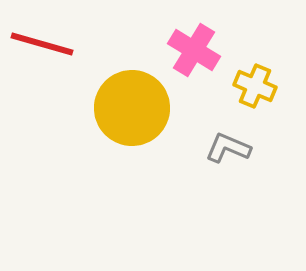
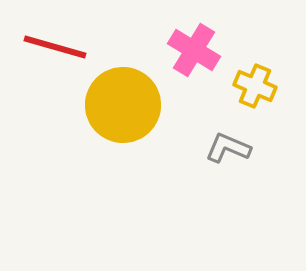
red line: moved 13 px right, 3 px down
yellow circle: moved 9 px left, 3 px up
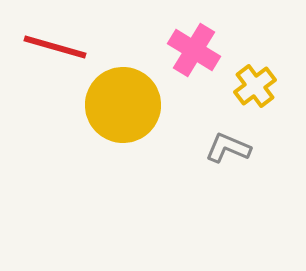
yellow cross: rotated 30 degrees clockwise
